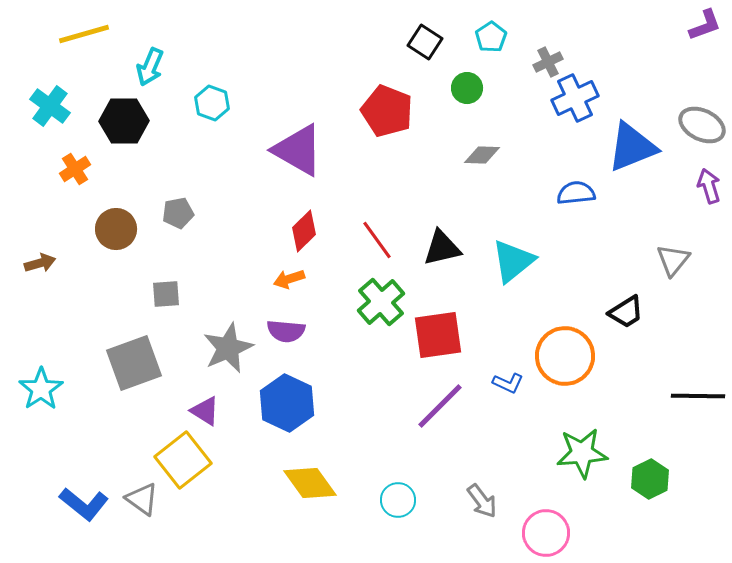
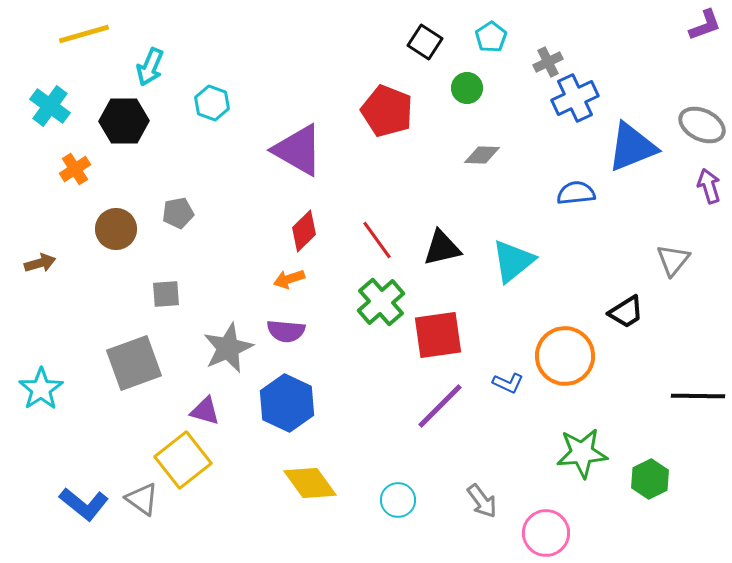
purple triangle at (205, 411): rotated 16 degrees counterclockwise
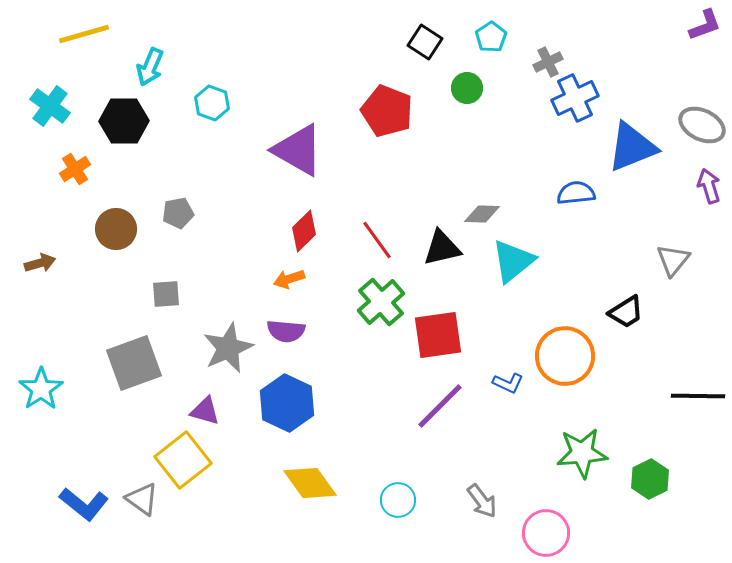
gray diamond at (482, 155): moved 59 px down
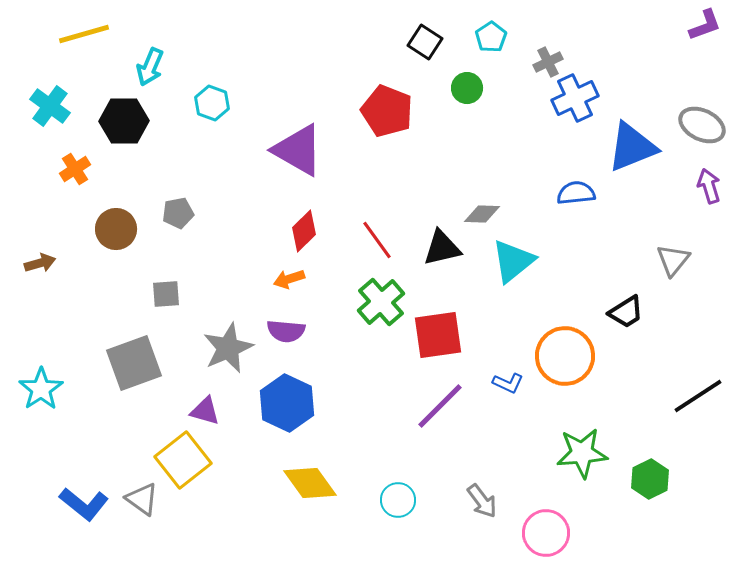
black line at (698, 396): rotated 34 degrees counterclockwise
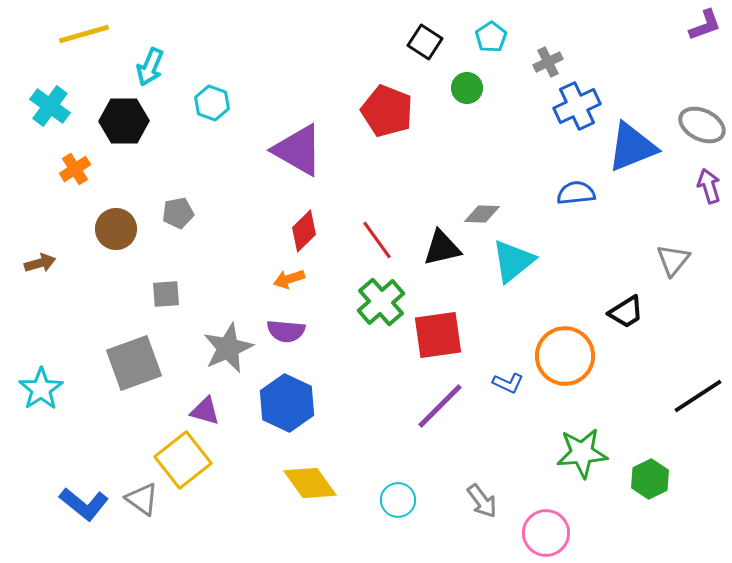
blue cross at (575, 98): moved 2 px right, 8 px down
